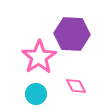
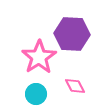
pink diamond: moved 1 px left
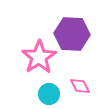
pink diamond: moved 5 px right
cyan circle: moved 13 px right
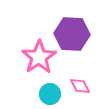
cyan circle: moved 1 px right
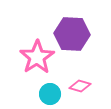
pink star: moved 2 px left
pink diamond: rotated 45 degrees counterclockwise
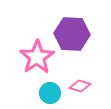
cyan circle: moved 1 px up
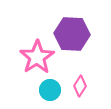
pink diamond: rotated 75 degrees counterclockwise
cyan circle: moved 3 px up
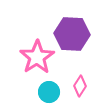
cyan circle: moved 1 px left, 2 px down
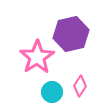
purple hexagon: moved 1 px left; rotated 16 degrees counterclockwise
cyan circle: moved 3 px right
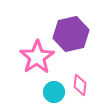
pink diamond: moved 1 px up; rotated 25 degrees counterclockwise
cyan circle: moved 2 px right
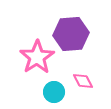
purple hexagon: rotated 8 degrees clockwise
pink diamond: moved 3 px right, 4 px up; rotated 35 degrees counterclockwise
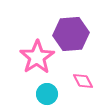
cyan circle: moved 7 px left, 2 px down
